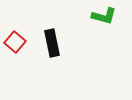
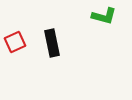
red square: rotated 25 degrees clockwise
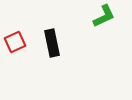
green L-shape: rotated 40 degrees counterclockwise
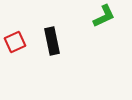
black rectangle: moved 2 px up
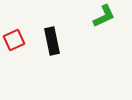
red square: moved 1 px left, 2 px up
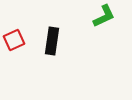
black rectangle: rotated 20 degrees clockwise
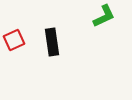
black rectangle: moved 1 px down; rotated 16 degrees counterclockwise
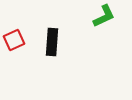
black rectangle: rotated 12 degrees clockwise
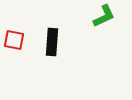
red square: rotated 35 degrees clockwise
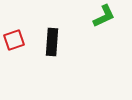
red square: rotated 30 degrees counterclockwise
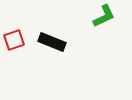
black rectangle: rotated 72 degrees counterclockwise
